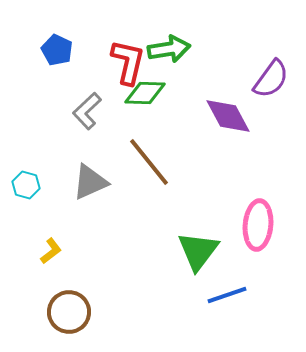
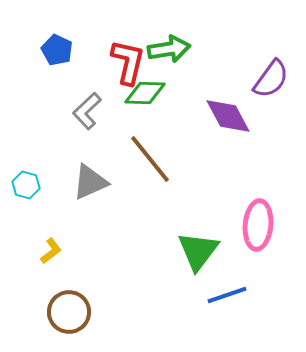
brown line: moved 1 px right, 3 px up
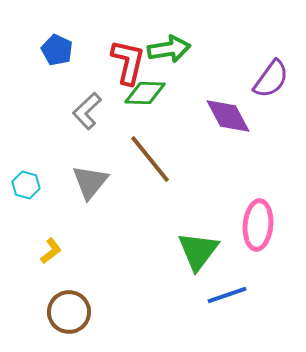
gray triangle: rotated 27 degrees counterclockwise
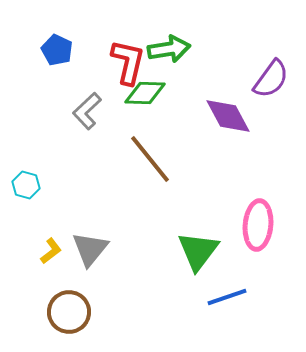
gray triangle: moved 67 px down
blue line: moved 2 px down
